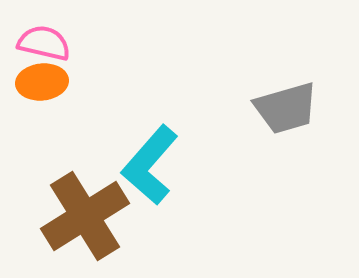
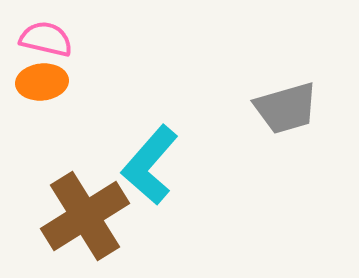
pink semicircle: moved 2 px right, 4 px up
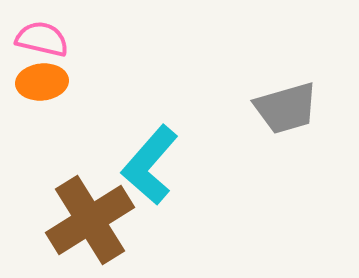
pink semicircle: moved 4 px left
brown cross: moved 5 px right, 4 px down
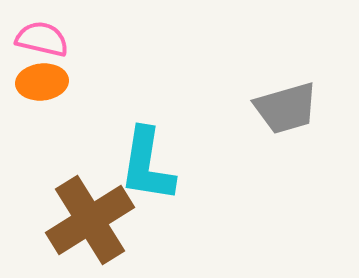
cyan L-shape: moved 3 px left; rotated 32 degrees counterclockwise
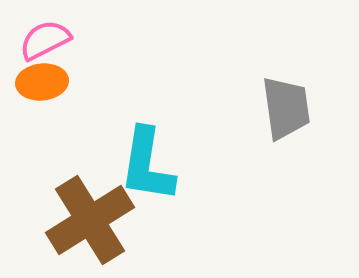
pink semicircle: moved 3 px right, 1 px down; rotated 40 degrees counterclockwise
gray trapezoid: rotated 82 degrees counterclockwise
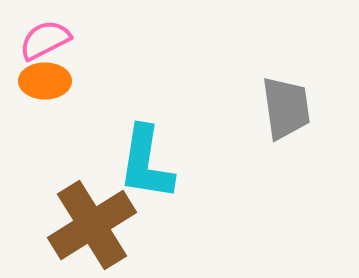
orange ellipse: moved 3 px right, 1 px up; rotated 6 degrees clockwise
cyan L-shape: moved 1 px left, 2 px up
brown cross: moved 2 px right, 5 px down
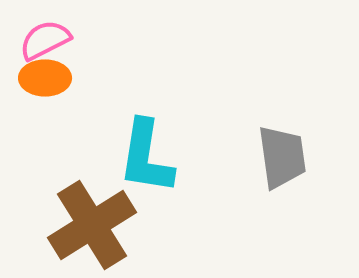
orange ellipse: moved 3 px up
gray trapezoid: moved 4 px left, 49 px down
cyan L-shape: moved 6 px up
